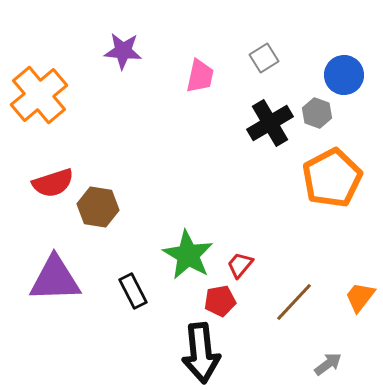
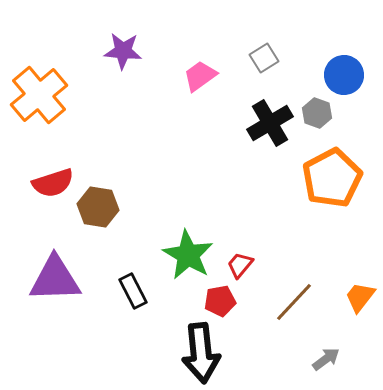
pink trapezoid: rotated 138 degrees counterclockwise
gray arrow: moved 2 px left, 5 px up
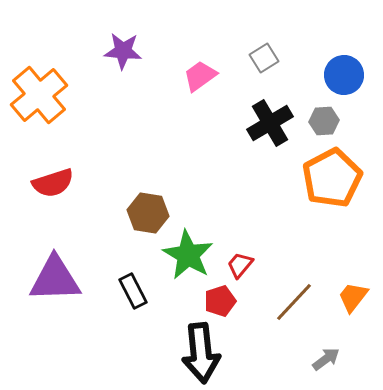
gray hexagon: moved 7 px right, 8 px down; rotated 24 degrees counterclockwise
brown hexagon: moved 50 px right, 6 px down
orange trapezoid: moved 7 px left
red pentagon: rotated 8 degrees counterclockwise
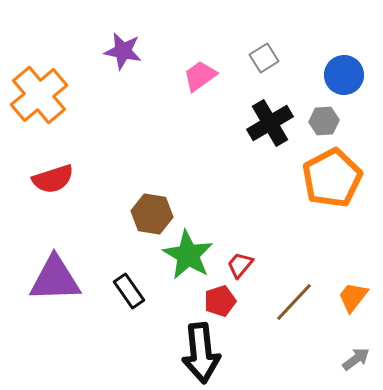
purple star: rotated 6 degrees clockwise
red semicircle: moved 4 px up
brown hexagon: moved 4 px right, 1 px down
black rectangle: moved 4 px left; rotated 8 degrees counterclockwise
gray arrow: moved 30 px right
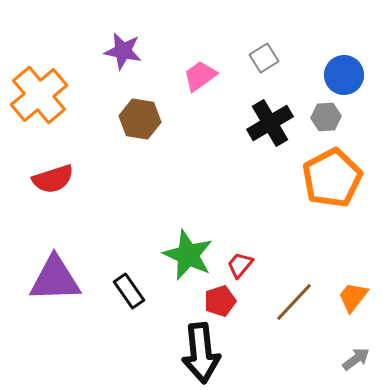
gray hexagon: moved 2 px right, 4 px up
brown hexagon: moved 12 px left, 95 px up
green star: rotated 6 degrees counterclockwise
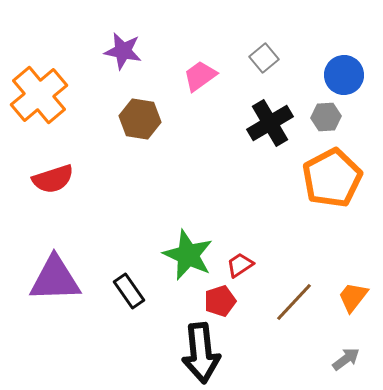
gray square: rotated 8 degrees counterclockwise
red trapezoid: rotated 16 degrees clockwise
gray arrow: moved 10 px left
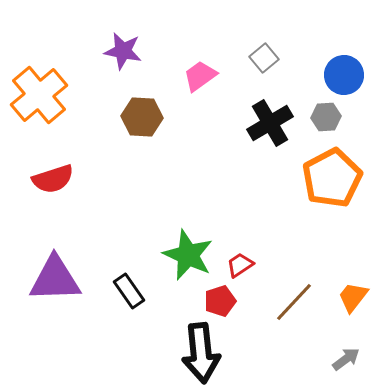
brown hexagon: moved 2 px right, 2 px up; rotated 6 degrees counterclockwise
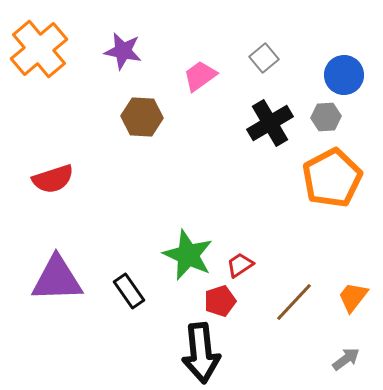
orange cross: moved 46 px up
purple triangle: moved 2 px right
